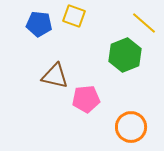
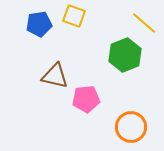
blue pentagon: rotated 15 degrees counterclockwise
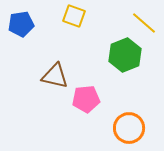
blue pentagon: moved 18 px left
orange circle: moved 2 px left, 1 px down
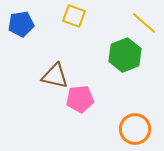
pink pentagon: moved 6 px left
orange circle: moved 6 px right, 1 px down
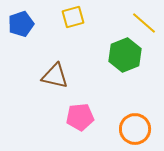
yellow square: moved 1 px left, 1 px down; rotated 35 degrees counterclockwise
blue pentagon: rotated 10 degrees counterclockwise
pink pentagon: moved 18 px down
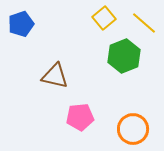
yellow square: moved 31 px right, 1 px down; rotated 25 degrees counterclockwise
green hexagon: moved 1 px left, 1 px down
orange circle: moved 2 px left
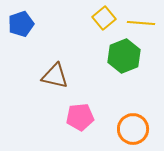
yellow line: moved 3 px left; rotated 36 degrees counterclockwise
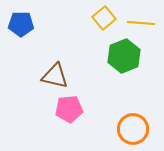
blue pentagon: rotated 20 degrees clockwise
pink pentagon: moved 11 px left, 8 px up
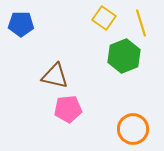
yellow square: rotated 15 degrees counterclockwise
yellow line: rotated 68 degrees clockwise
pink pentagon: moved 1 px left
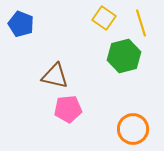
blue pentagon: rotated 20 degrees clockwise
green hexagon: rotated 8 degrees clockwise
